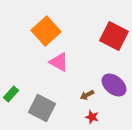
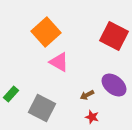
orange square: moved 1 px down
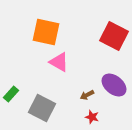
orange square: rotated 36 degrees counterclockwise
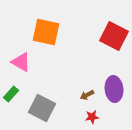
pink triangle: moved 38 px left
purple ellipse: moved 4 px down; rotated 45 degrees clockwise
red star: rotated 24 degrees counterclockwise
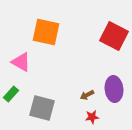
gray square: rotated 12 degrees counterclockwise
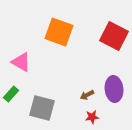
orange square: moved 13 px right; rotated 8 degrees clockwise
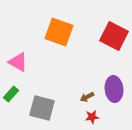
pink triangle: moved 3 px left
brown arrow: moved 2 px down
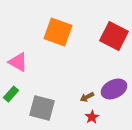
orange square: moved 1 px left
purple ellipse: rotated 70 degrees clockwise
red star: rotated 24 degrees counterclockwise
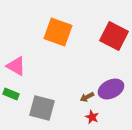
pink triangle: moved 2 px left, 4 px down
purple ellipse: moved 3 px left
green rectangle: rotated 70 degrees clockwise
red star: rotated 16 degrees counterclockwise
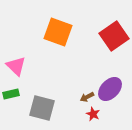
red square: rotated 28 degrees clockwise
pink triangle: rotated 15 degrees clockwise
purple ellipse: moved 1 px left; rotated 20 degrees counterclockwise
green rectangle: rotated 35 degrees counterclockwise
red star: moved 1 px right, 3 px up
